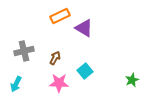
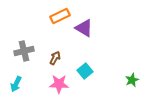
pink star: moved 1 px down
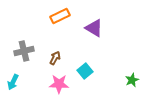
purple triangle: moved 10 px right
cyan arrow: moved 3 px left, 2 px up
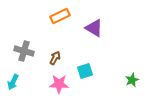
gray cross: rotated 30 degrees clockwise
cyan square: rotated 21 degrees clockwise
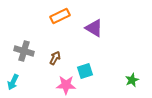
pink star: moved 7 px right, 1 px down
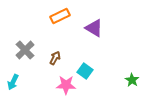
gray cross: moved 1 px right, 1 px up; rotated 30 degrees clockwise
cyan square: rotated 35 degrees counterclockwise
green star: rotated 16 degrees counterclockwise
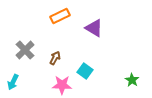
pink star: moved 4 px left
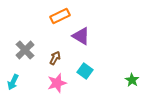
purple triangle: moved 13 px left, 8 px down
pink star: moved 5 px left, 2 px up; rotated 18 degrees counterclockwise
